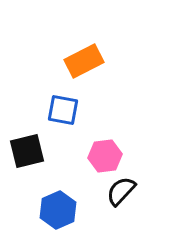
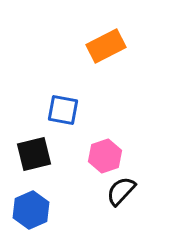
orange rectangle: moved 22 px right, 15 px up
black square: moved 7 px right, 3 px down
pink hexagon: rotated 12 degrees counterclockwise
blue hexagon: moved 27 px left
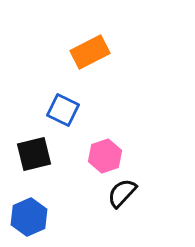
orange rectangle: moved 16 px left, 6 px down
blue square: rotated 16 degrees clockwise
black semicircle: moved 1 px right, 2 px down
blue hexagon: moved 2 px left, 7 px down
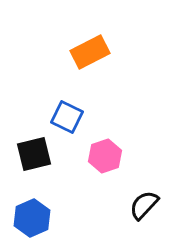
blue square: moved 4 px right, 7 px down
black semicircle: moved 22 px right, 12 px down
blue hexagon: moved 3 px right, 1 px down
